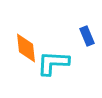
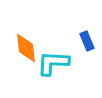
blue rectangle: moved 5 px down
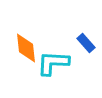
blue rectangle: moved 1 px left, 2 px down; rotated 18 degrees counterclockwise
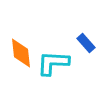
orange diamond: moved 5 px left, 5 px down
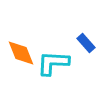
orange diamond: rotated 16 degrees counterclockwise
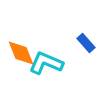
cyan L-shape: moved 7 px left; rotated 20 degrees clockwise
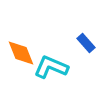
cyan L-shape: moved 5 px right, 4 px down
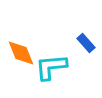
cyan L-shape: rotated 28 degrees counterclockwise
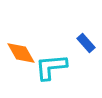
orange diamond: rotated 8 degrees counterclockwise
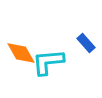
cyan L-shape: moved 3 px left, 5 px up
